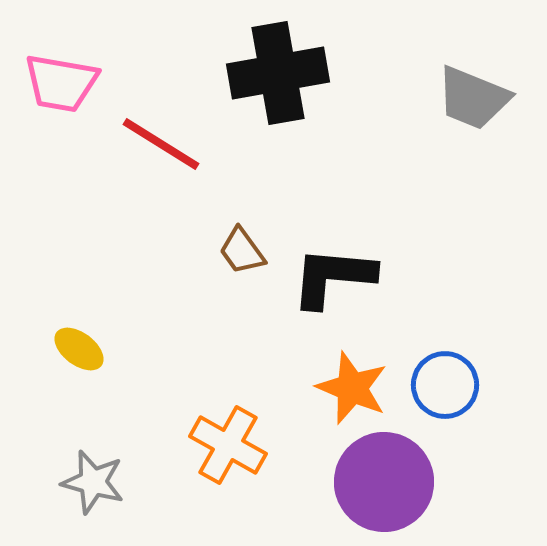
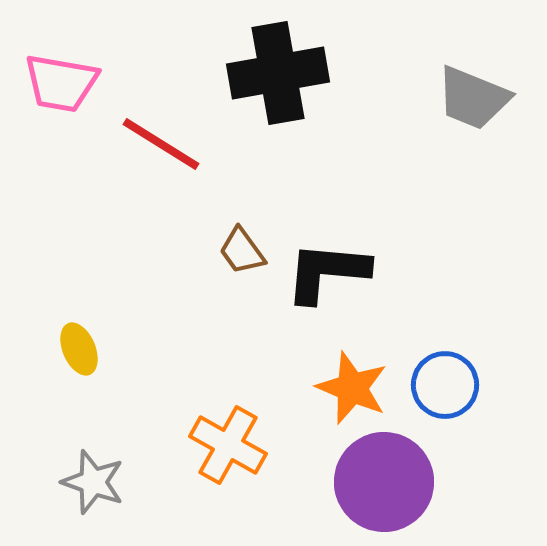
black L-shape: moved 6 px left, 5 px up
yellow ellipse: rotated 30 degrees clockwise
gray star: rotated 4 degrees clockwise
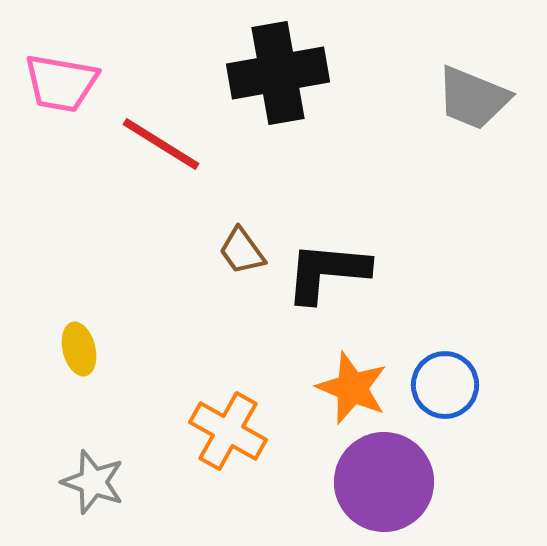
yellow ellipse: rotated 9 degrees clockwise
orange cross: moved 14 px up
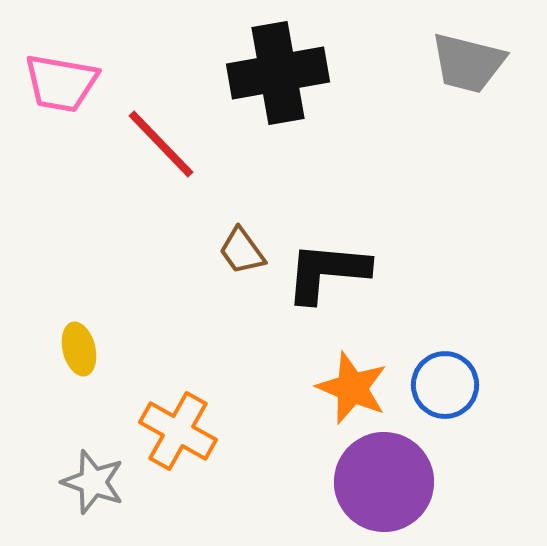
gray trapezoid: moved 5 px left, 35 px up; rotated 8 degrees counterclockwise
red line: rotated 14 degrees clockwise
orange cross: moved 50 px left
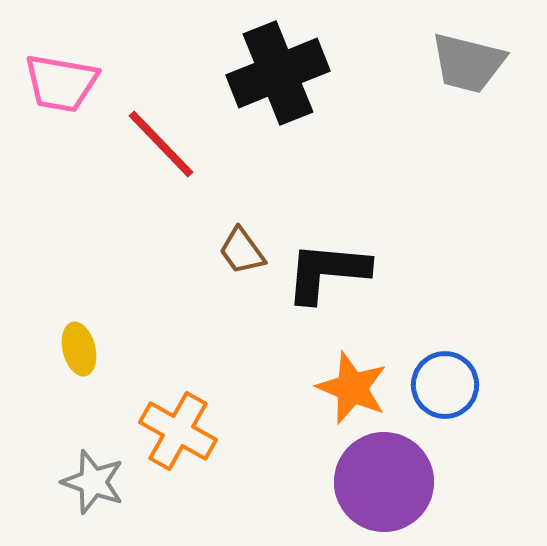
black cross: rotated 12 degrees counterclockwise
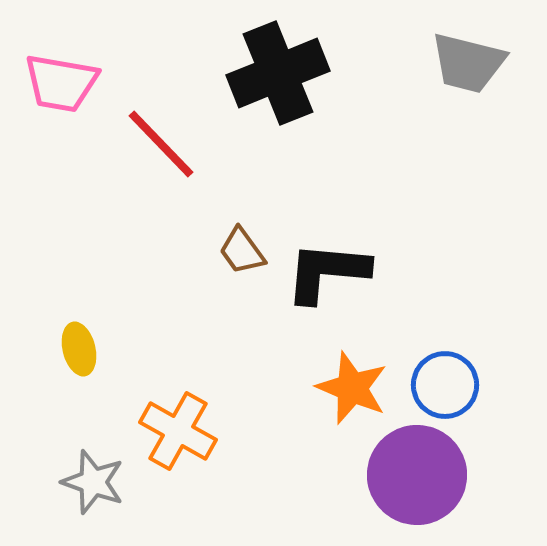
purple circle: moved 33 px right, 7 px up
